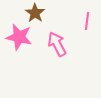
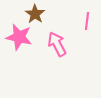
brown star: moved 1 px down
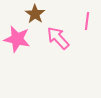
pink star: moved 2 px left, 2 px down
pink arrow: moved 1 px right, 6 px up; rotated 15 degrees counterclockwise
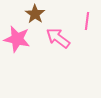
pink arrow: rotated 10 degrees counterclockwise
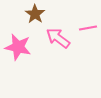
pink line: moved 1 px right, 7 px down; rotated 72 degrees clockwise
pink star: moved 1 px right, 8 px down
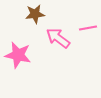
brown star: rotated 30 degrees clockwise
pink star: moved 8 px down
